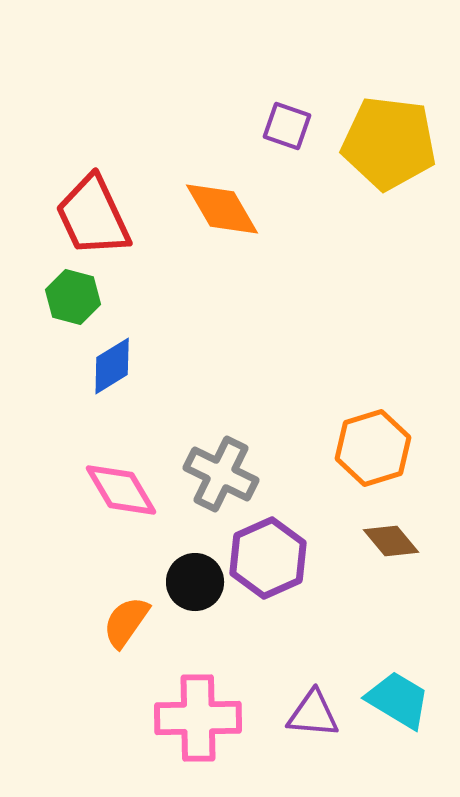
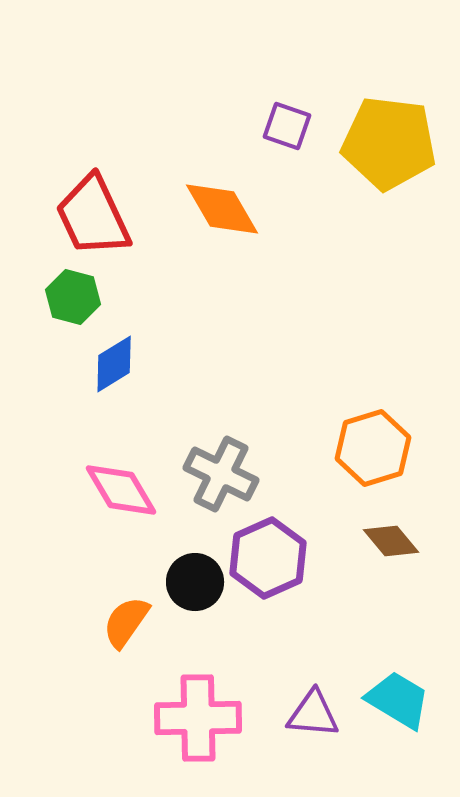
blue diamond: moved 2 px right, 2 px up
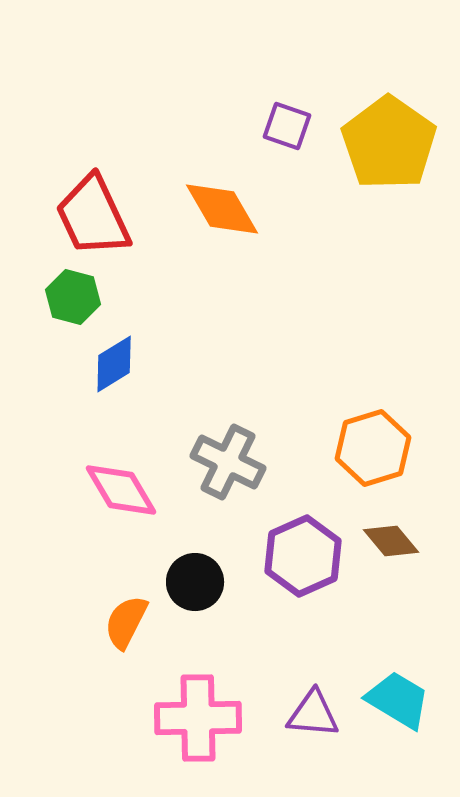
yellow pentagon: rotated 28 degrees clockwise
gray cross: moved 7 px right, 12 px up
purple hexagon: moved 35 px right, 2 px up
orange semicircle: rotated 8 degrees counterclockwise
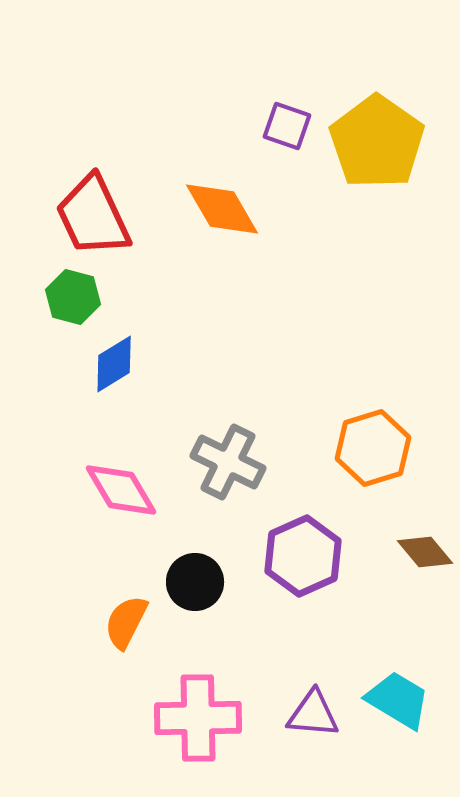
yellow pentagon: moved 12 px left, 1 px up
brown diamond: moved 34 px right, 11 px down
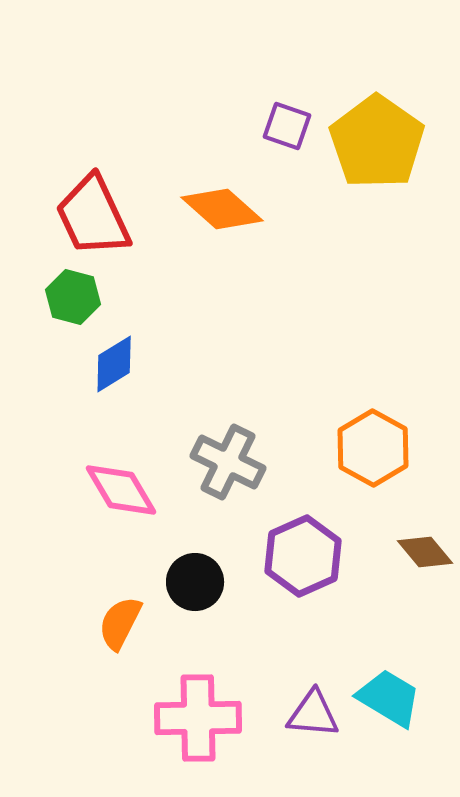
orange diamond: rotated 18 degrees counterclockwise
orange hexagon: rotated 14 degrees counterclockwise
orange semicircle: moved 6 px left, 1 px down
cyan trapezoid: moved 9 px left, 2 px up
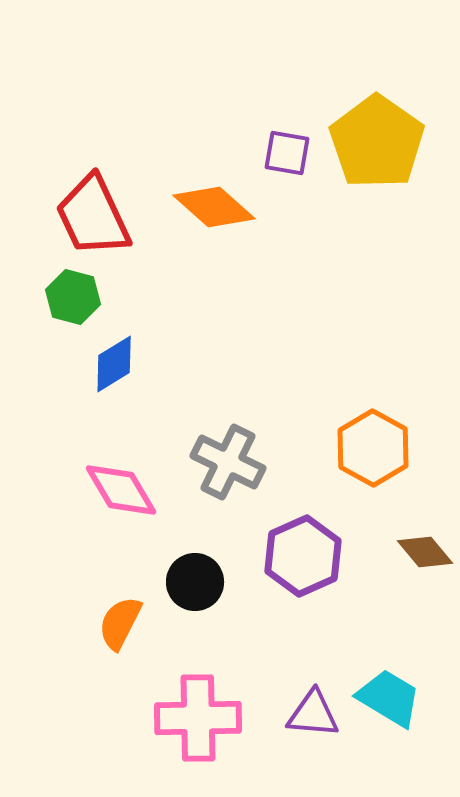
purple square: moved 27 px down; rotated 9 degrees counterclockwise
orange diamond: moved 8 px left, 2 px up
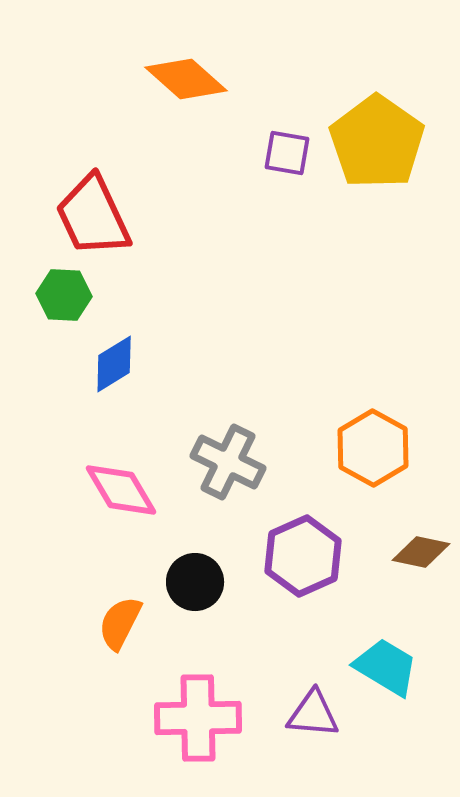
orange diamond: moved 28 px left, 128 px up
green hexagon: moved 9 px left, 2 px up; rotated 12 degrees counterclockwise
brown diamond: moved 4 px left; rotated 38 degrees counterclockwise
cyan trapezoid: moved 3 px left, 31 px up
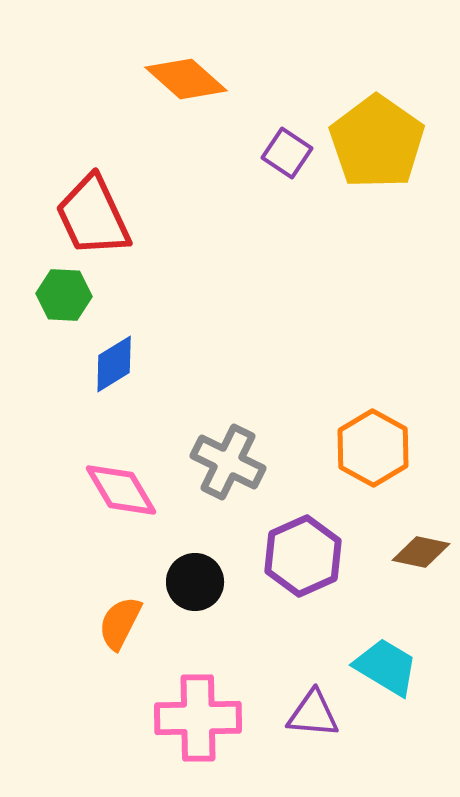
purple square: rotated 24 degrees clockwise
